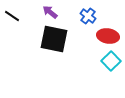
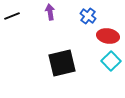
purple arrow: rotated 42 degrees clockwise
black line: rotated 56 degrees counterclockwise
black square: moved 8 px right, 24 px down; rotated 24 degrees counterclockwise
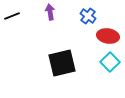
cyan square: moved 1 px left, 1 px down
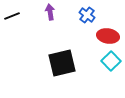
blue cross: moved 1 px left, 1 px up
cyan square: moved 1 px right, 1 px up
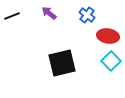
purple arrow: moved 1 px left, 1 px down; rotated 42 degrees counterclockwise
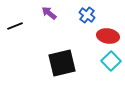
black line: moved 3 px right, 10 px down
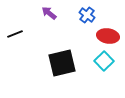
black line: moved 8 px down
cyan square: moved 7 px left
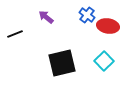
purple arrow: moved 3 px left, 4 px down
red ellipse: moved 10 px up
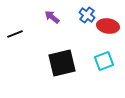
purple arrow: moved 6 px right
cyan square: rotated 24 degrees clockwise
